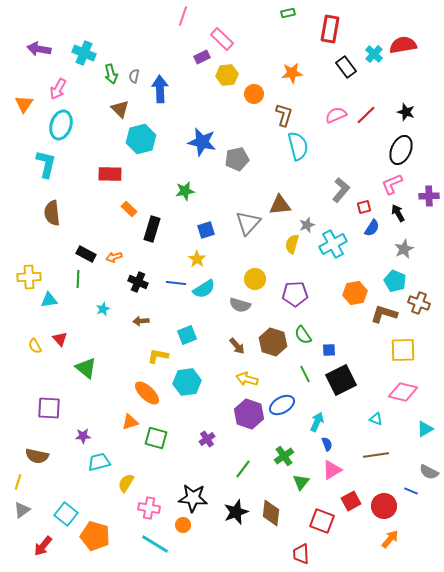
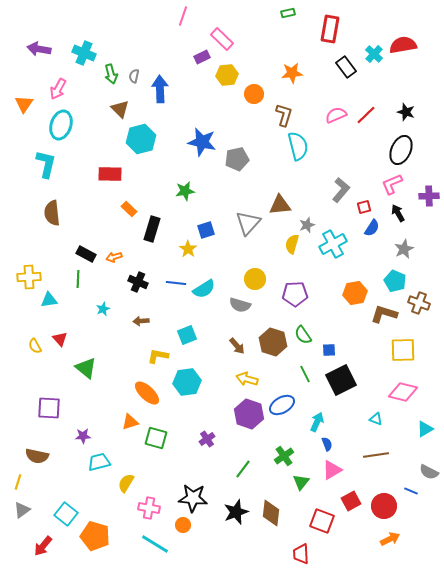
yellow star at (197, 259): moved 9 px left, 10 px up
orange arrow at (390, 539): rotated 24 degrees clockwise
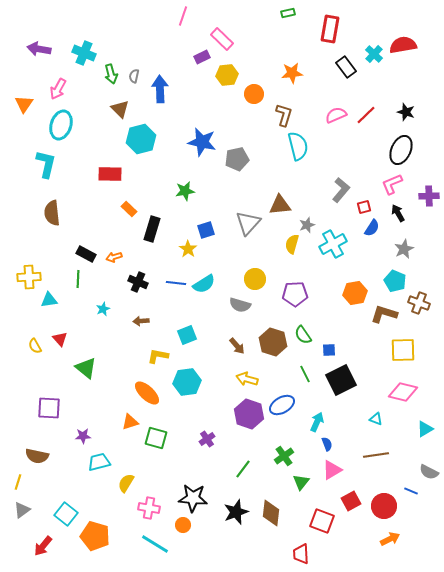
cyan semicircle at (204, 289): moved 5 px up
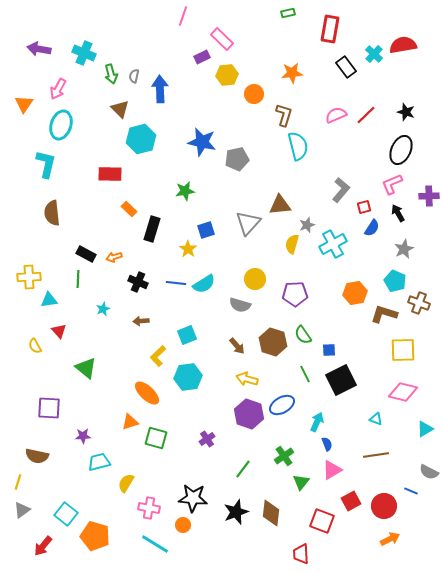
red triangle at (60, 339): moved 1 px left, 8 px up
yellow L-shape at (158, 356): rotated 55 degrees counterclockwise
cyan hexagon at (187, 382): moved 1 px right, 5 px up
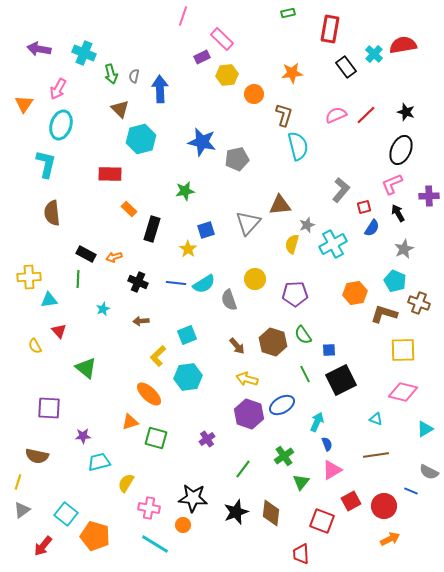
gray semicircle at (240, 305): moved 11 px left, 5 px up; rotated 55 degrees clockwise
orange ellipse at (147, 393): moved 2 px right, 1 px down
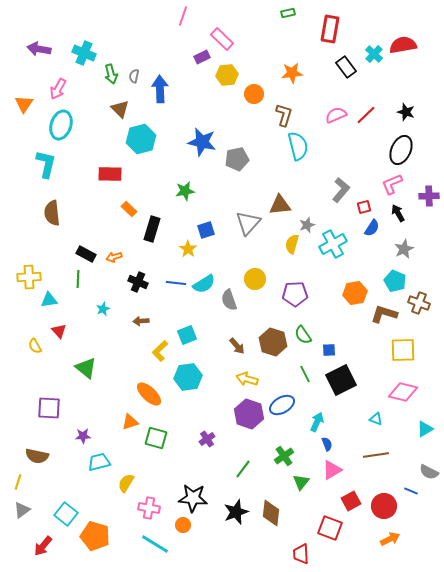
yellow L-shape at (158, 356): moved 2 px right, 5 px up
red square at (322, 521): moved 8 px right, 7 px down
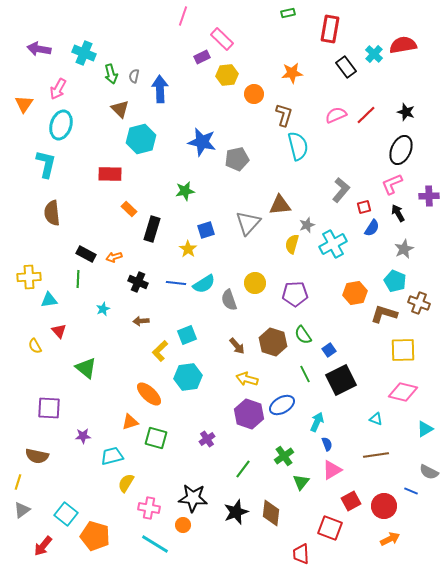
yellow circle at (255, 279): moved 4 px down
blue square at (329, 350): rotated 32 degrees counterclockwise
cyan trapezoid at (99, 462): moved 13 px right, 6 px up
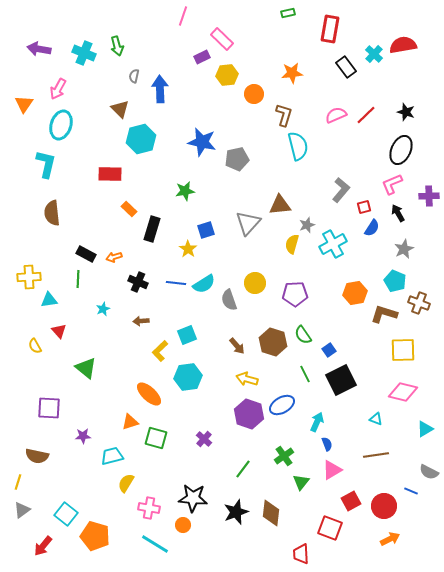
green arrow at (111, 74): moved 6 px right, 28 px up
purple cross at (207, 439): moved 3 px left; rotated 14 degrees counterclockwise
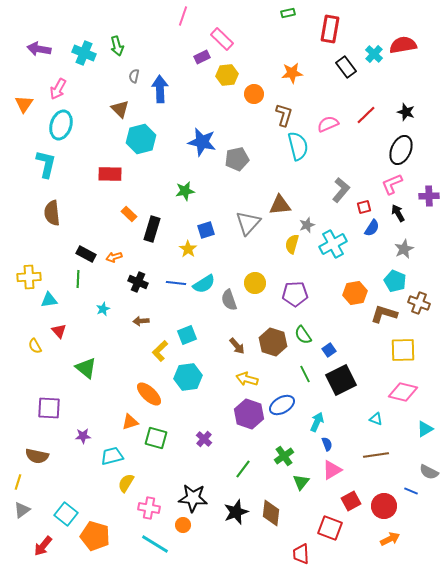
pink semicircle at (336, 115): moved 8 px left, 9 px down
orange rectangle at (129, 209): moved 5 px down
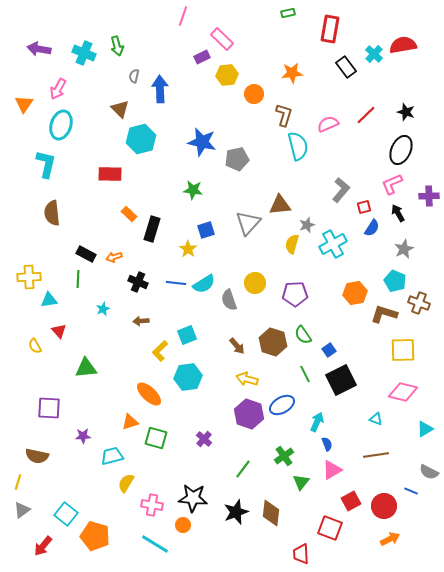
green star at (185, 191): moved 8 px right, 1 px up; rotated 18 degrees clockwise
green triangle at (86, 368): rotated 45 degrees counterclockwise
pink cross at (149, 508): moved 3 px right, 3 px up
